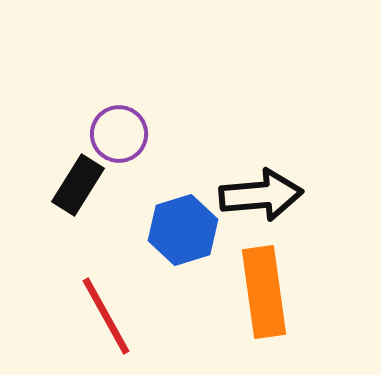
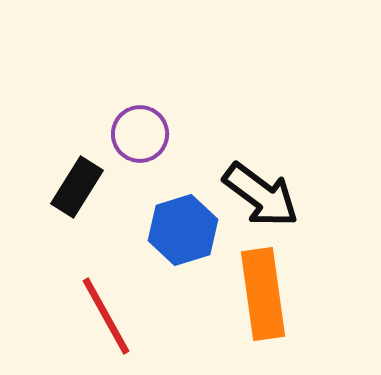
purple circle: moved 21 px right
black rectangle: moved 1 px left, 2 px down
black arrow: rotated 42 degrees clockwise
orange rectangle: moved 1 px left, 2 px down
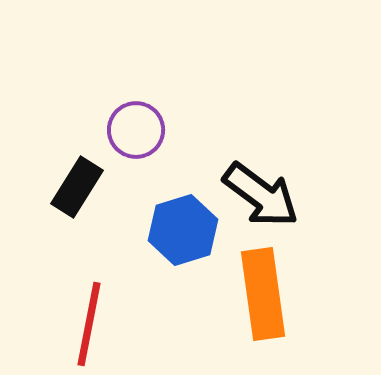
purple circle: moved 4 px left, 4 px up
red line: moved 17 px left, 8 px down; rotated 40 degrees clockwise
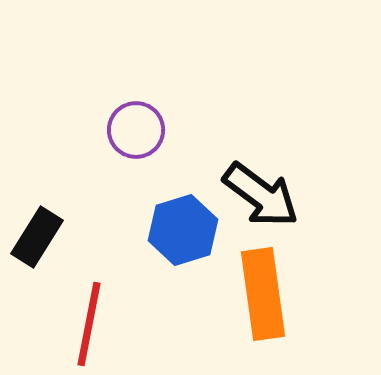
black rectangle: moved 40 px left, 50 px down
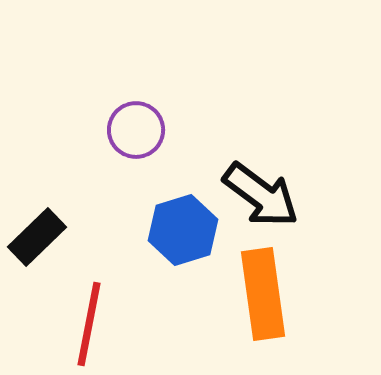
black rectangle: rotated 14 degrees clockwise
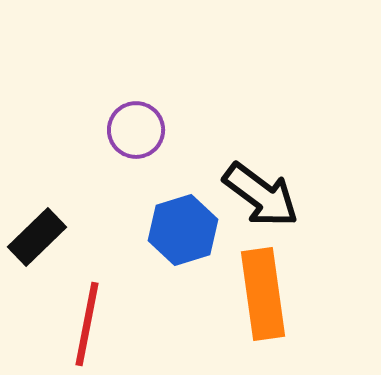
red line: moved 2 px left
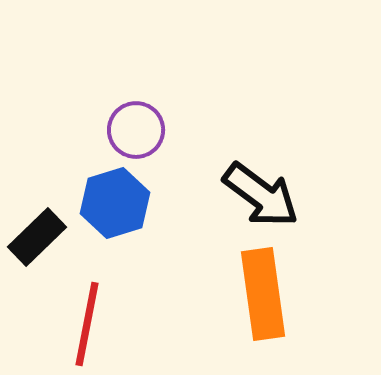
blue hexagon: moved 68 px left, 27 px up
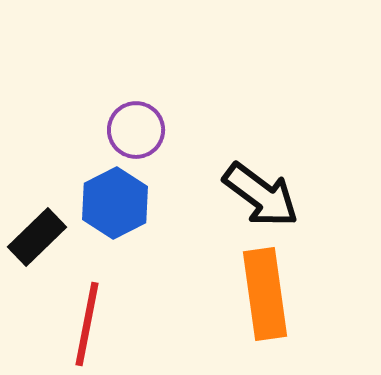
blue hexagon: rotated 10 degrees counterclockwise
orange rectangle: moved 2 px right
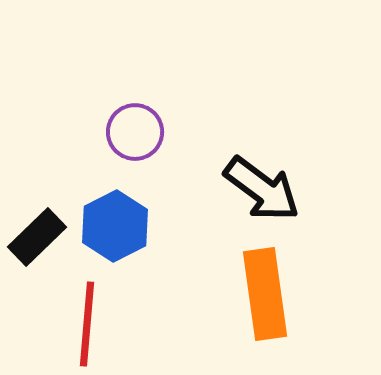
purple circle: moved 1 px left, 2 px down
black arrow: moved 1 px right, 6 px up
blue hexagon: moved 23 px down
red line: rotated 6 degrees counterclockwise
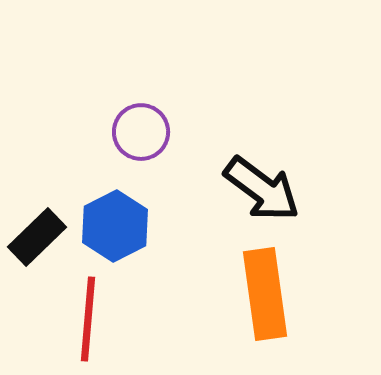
purple circle: moved 6 px right
red line: moved 1 px right, 5 px up
